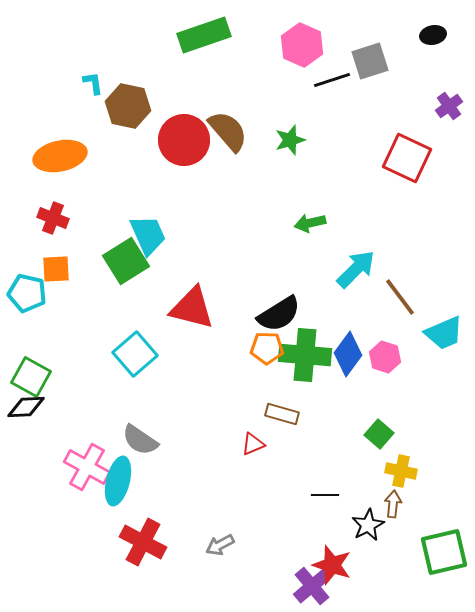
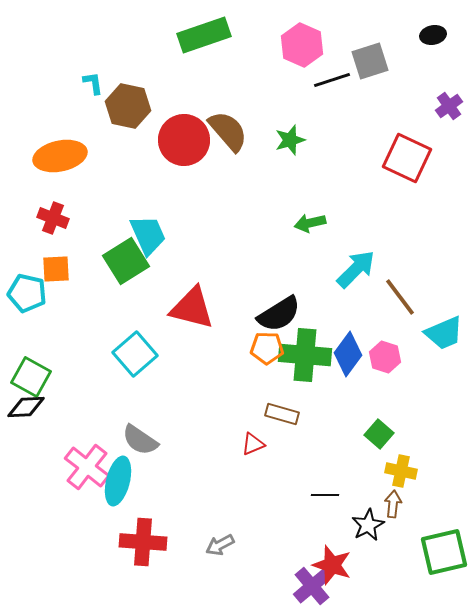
pink cross at (87, 467): rotated 9 degrees clockwise
red cross at (143, 542): rotated 24 degrees counterclockwise
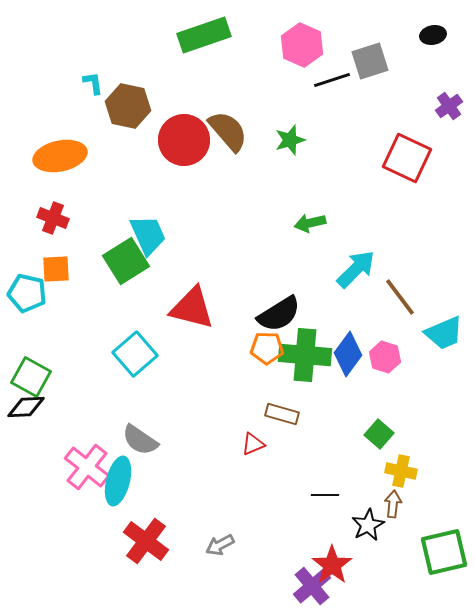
red cross at (143, 542): moved 3 px right, 1 px up; rotated 33 degrees clockwise
red star at (332, 565): rotated 18 degrees clockwise
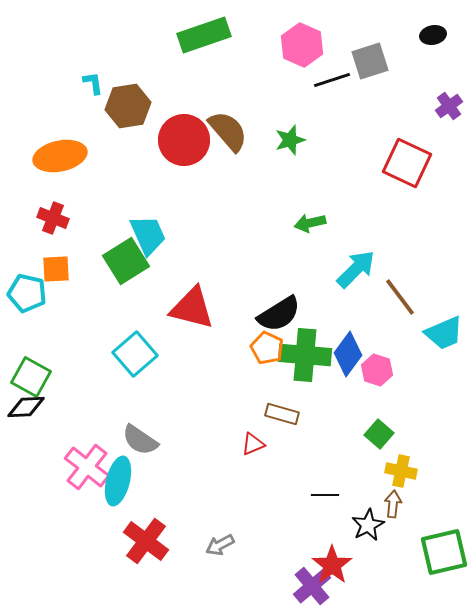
brown hexagon at (128, 106): rotated 21 degrees counterclockwise
red square at (407, 158): moved 5 px down
orange pentagon at (267, 348): rotated 24 degrees clockwise
pink hexagon at (385, 357): moved 8 px left, 13 px down
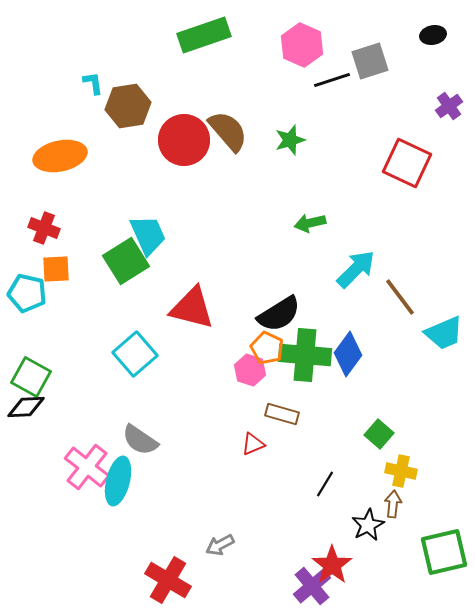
red cross at (53, 218): moved 9 px left, 10 px down
pink hexagon at (377, 370): moved 127 px left
black line at (325, 495): moved 11 px up; rotated 60 degrees counterclockwise
red cross at (146, 541): moved 22 px right, 39 px down; rotated 6 degrees counterclockwise
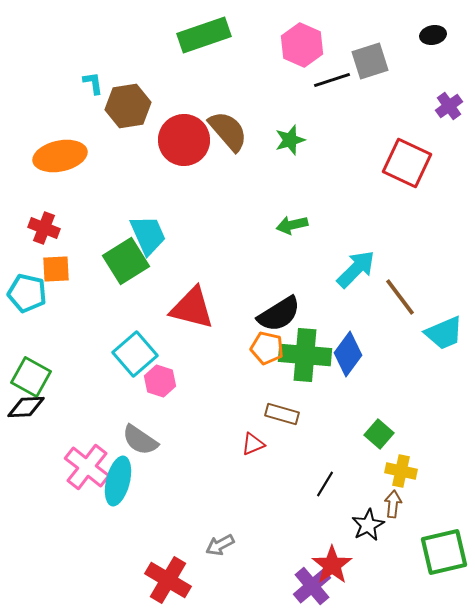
green arrow at (310, 223): moved 18 px left, 2 px down
orange pentagon at (267, 348): rotated 12 degrees counterclockwise
pink hexagon at (250, 370): moved 90 px left, 11 px down
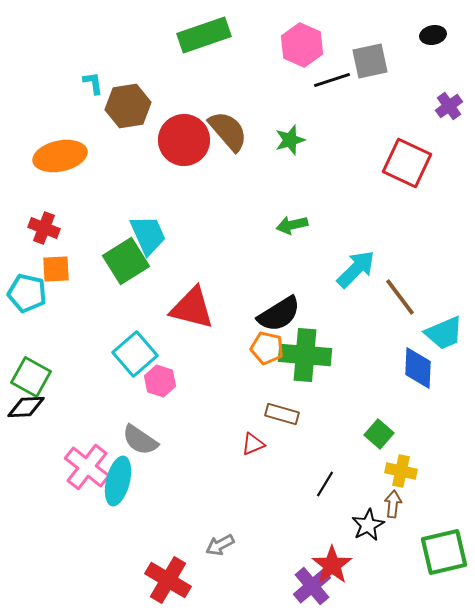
gray square at (370, 61): rotated 6 degrees clockwise
blue diamond at (348, 354): moved 70 px right, 14 px down; rotated 33 degrees counterclockwise
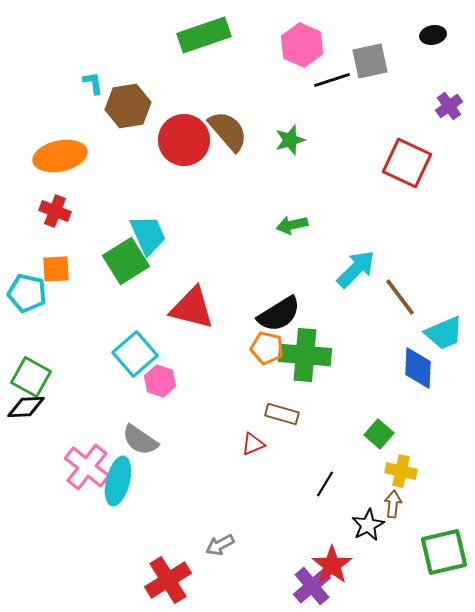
red cross at (44, 228): moved 11 px right, 17 px up
red cross at (168, 580): rotated 27 degrees clockwise
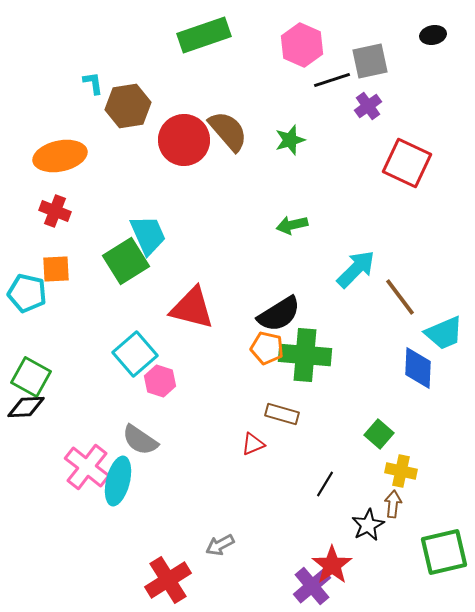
purple cross at (449, 106): moved 81 px left
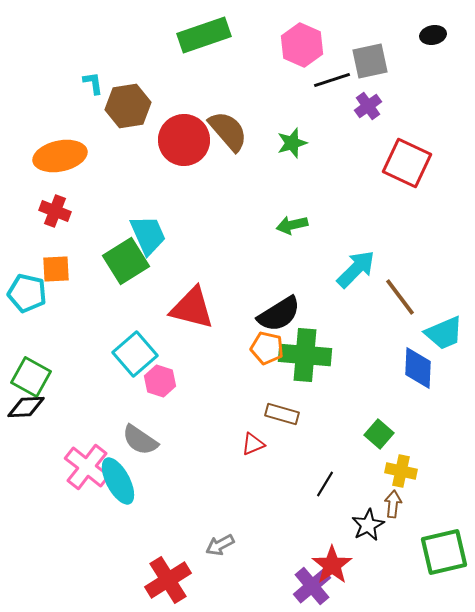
green star at (290, 140): moved 2 px right, 3 px down
cyan ellipse at (118, 481): rotated 42 degrees counterclockwise
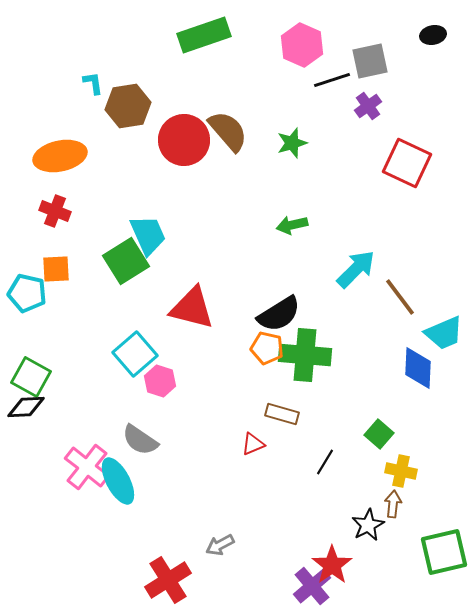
black line at (325, 484): moved 22 px up
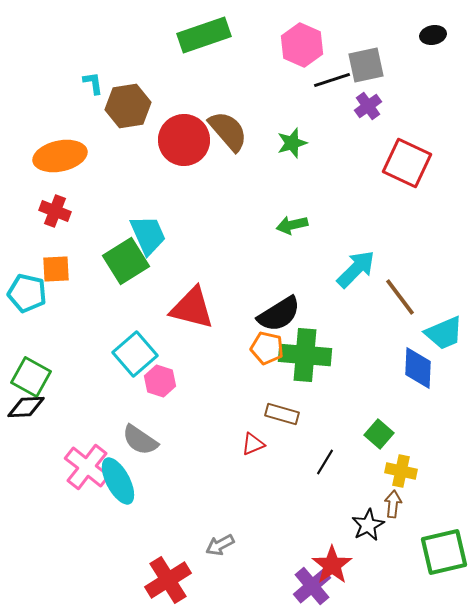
gray square at (370, 61): moved 4 px left, 4 px down
